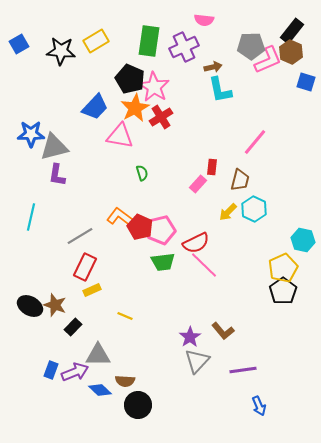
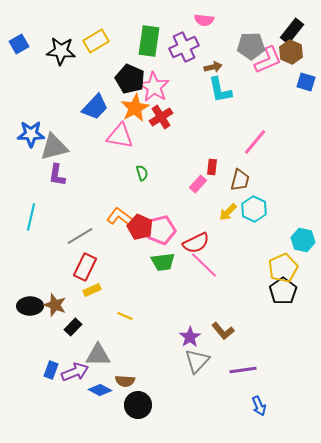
black ellipse at (30, 306): rotated 30 degrees counterclockwise
blue diamond at (100, 390): rotated 15 degrees counterclockwise
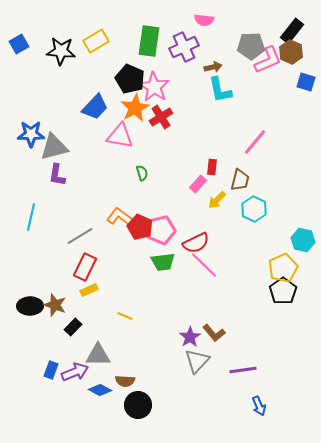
yellow arrow at (228, 212): moved 11 px left, 12 px up
yellow rectangle at (92, 290): moved 3 px left
brown L-shape at (223, 331): moved 9 px left, 2 px down
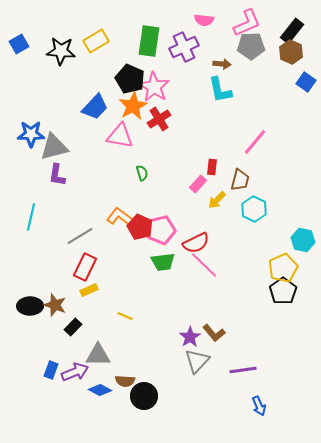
pink L-shape at (268, 60): moved 21 px left, 37 px up
brown arrow at (213, 67): moved 9 px right, 3 px up; rotated 18 degrees clockwise
blue square at (306, 82): rotated 18 degrees clockwise
orange star at (135, 108): moved 2 px left, 2 px up
red cross at (161, 117): moved 2 px left, 2 px down
black circle at (138, 405): moved 6 px right, 9 px up
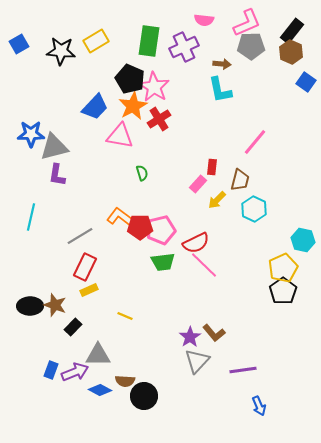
red pentagon at (140, 227): rotated 25 degrees counterclockwise
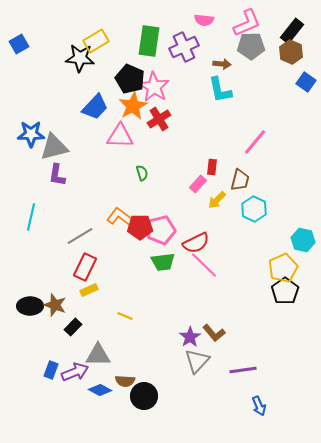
black star at (61, 51): moved 19 px right, 7 px down
pink triangle at (120, 136): rotated 8 degrees counterclockwise
black pentagon at (283, 291): moved 2 px right
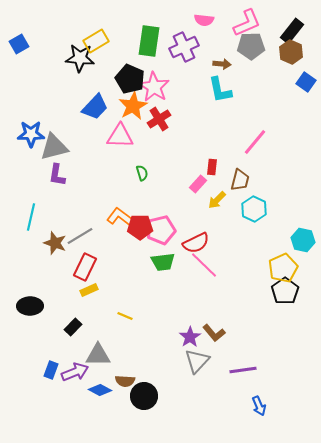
brown star at (55, 305): moved 62 px up
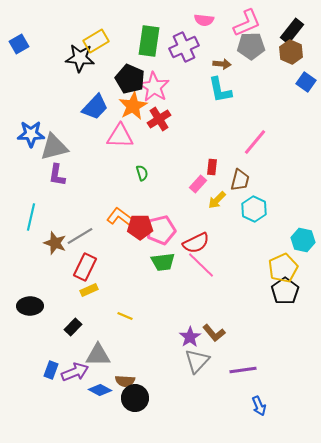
pink line at (204, 265): moved 3 px left
black circle at (144, 396): moved 9 px left, 2 px down
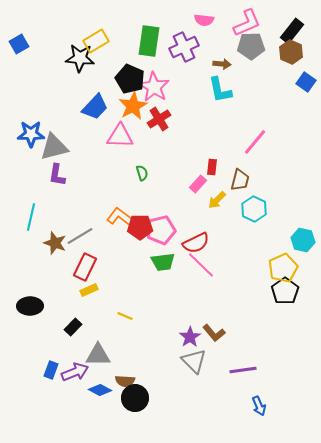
gray triangle at (197, 361): moved 3 px left; rotated 28 degrees counterclockwise
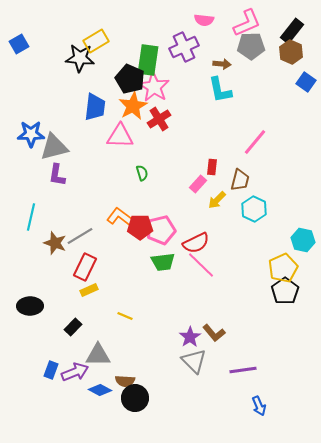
green rectangle at (149, 41): moved 1 px left, 19 px down
blue trapezoid at (95, 107): rotated 36 degrees counterclockwise
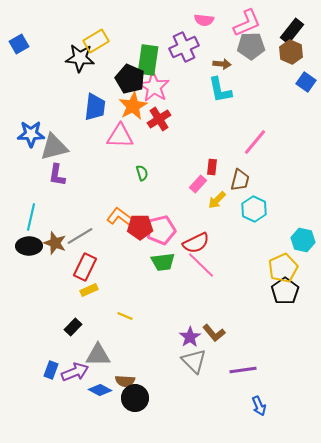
black ellipse at (30, 306): moved 1 px left, 60 px up
